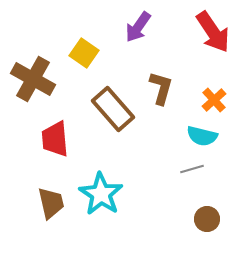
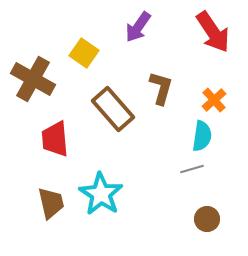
cyan semicircle: rotated 96 degrees counterclockwise
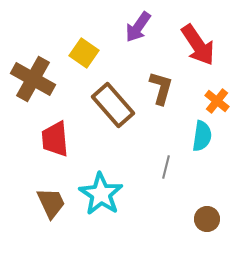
red arrow: moved 15 px left, 13 px down
orange cross: moved 3 px right, 1 px down; rotated 10 degrees counterclockwise
brown rectangle: moved 4 px up
gray line: moved 26 px left, 2 px up; rotated 60 degrees counterclockwise
brown trapezoid: rotated 12 degrees counterclockwise
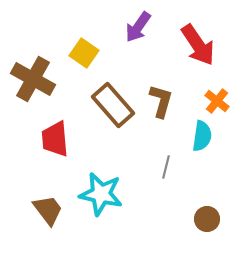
brown L-shape: moved 13 px down
cyan star: rotated 21 degrees counterclockwise
brown trapezoid: moved 3 px left, 7 px down; rotated 12 degrees counterclockwise
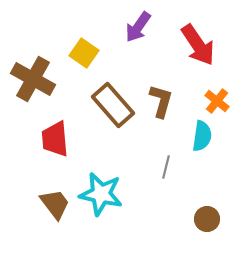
brown trapezoid: moved 7 px right, 6 px up
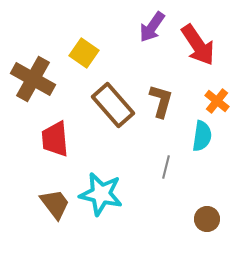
purple arrow: moved 14 px right
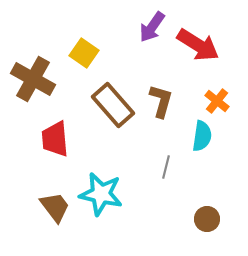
red arrow: rotated 24 degrees counterclockwise
brown trapezoid: moved 3 px down
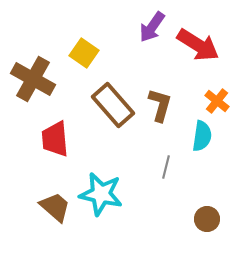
brown L-shape: moved 1 px left, 4 px down
brown trapezoid: rotated 12 degrees counterclockwise
